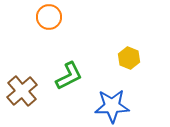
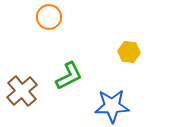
yellow hexagon: moved 6 px up; rotated 15 degrees counterclockwise
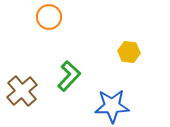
green L-shape: rotated 20 degrees counterclockwise
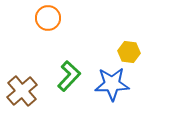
orange circle: moved 1 px left, 1 px down
blue star: moved 22 px up
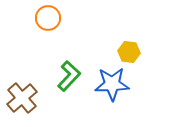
brown cross: moved 7 px down
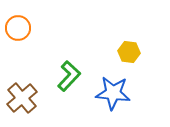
orange circle: moved 30 px left, 10 px down
blue star: moved 1 px right, 9 px down; rotated 8 degrees clockwise
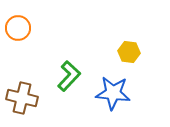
brown cross: rotated 36 degrees counterclockwise
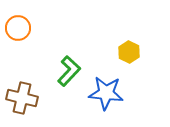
yellow hexagon: rotated 20 degrees clockwise
green L-shape: moved 5 px up
blue star: moved 7 px left
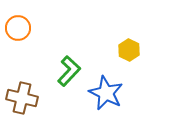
yellow hexagon: moved 2 px up
blue star: rotated 20 degrees clockwise
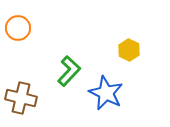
brown cross: moved 1 px left
